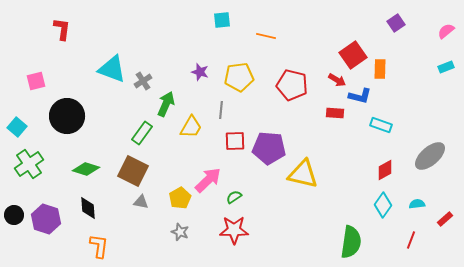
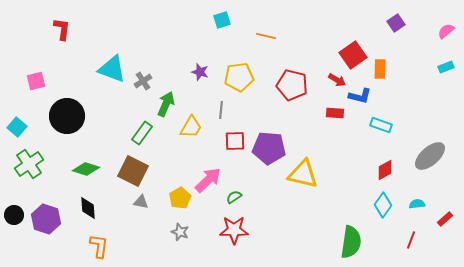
cyan square at (222, 20): rotated 12 degrees counterclockwise
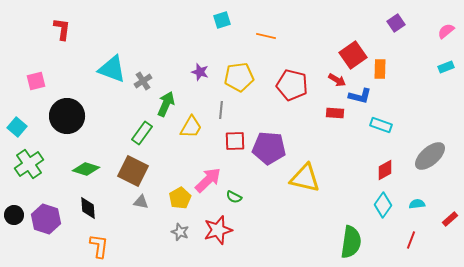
yellow triangle at (303, 174): moved 2 px right, 4 px down
green semicircle at (234, 197): rotated 119 degrees counterclockwise
red rectangle at (445, 219): moved 5 px right
red star at (234, 230): moved 16 px left; rotated 16 degrees counterclockwise
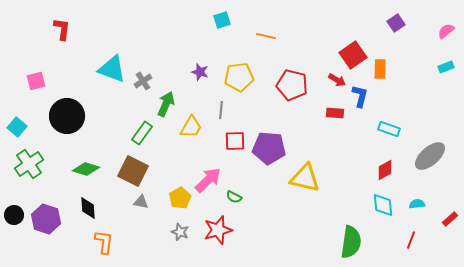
blue L-shape at (360, 96): rotated 90 degrees counterclockwise
cyan rectangle at (381, 125): moved 8 px right, 4 px down
cyan diamond at (383, 205): rotated 40 degrees counterclockwise
orange L-shape at (99, 246): moved 5 px right, 4 px up
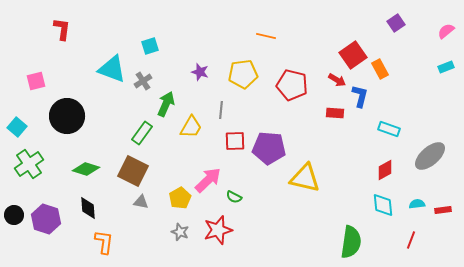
cyan square at (222, 20): moved 72 px left, 26 px down
orange rectangle at (380, 69): rotated 30 degrees counterclockwise
yellow pentagon at (239, 77): moved 4 px right, 3 px up
red rectangle at (450, 219): moved 7 px left, 9 px up; rotated 35 degrees clockwise
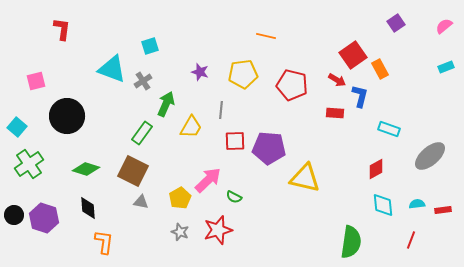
pink semicircle at (446, 31): moved 2 px left, 5 px up
red diamond at (385, 170): moved 9 px left, 1 px up
purple hexagon at (46, 219): moved 2 px left, 1 px up
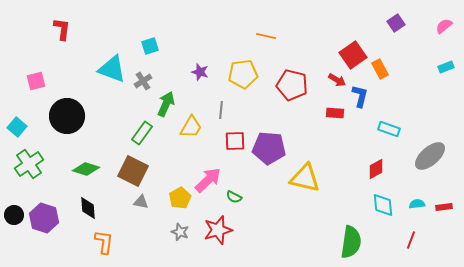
red rectangle at (443, 210): moved 1 px right, 3 px up
